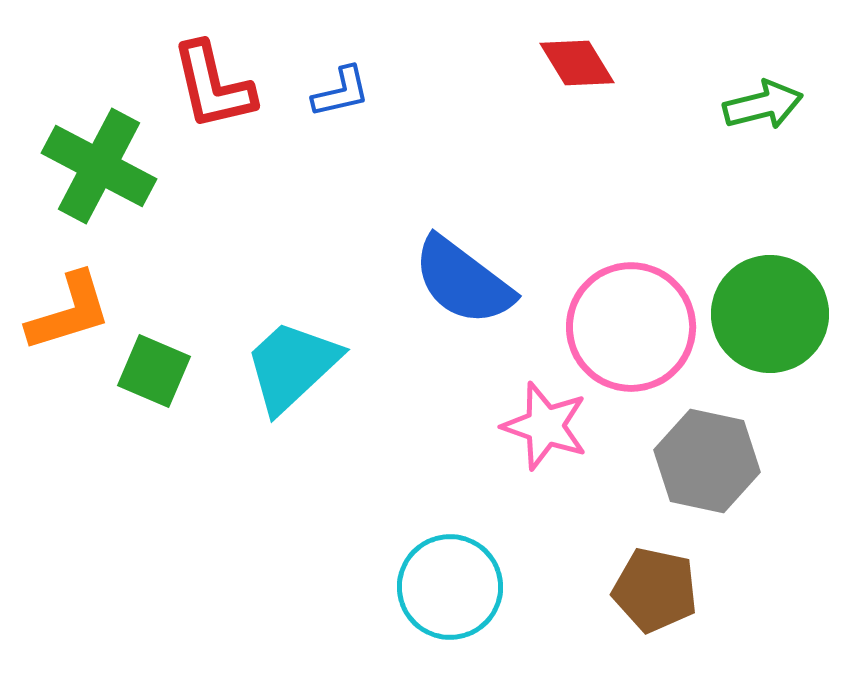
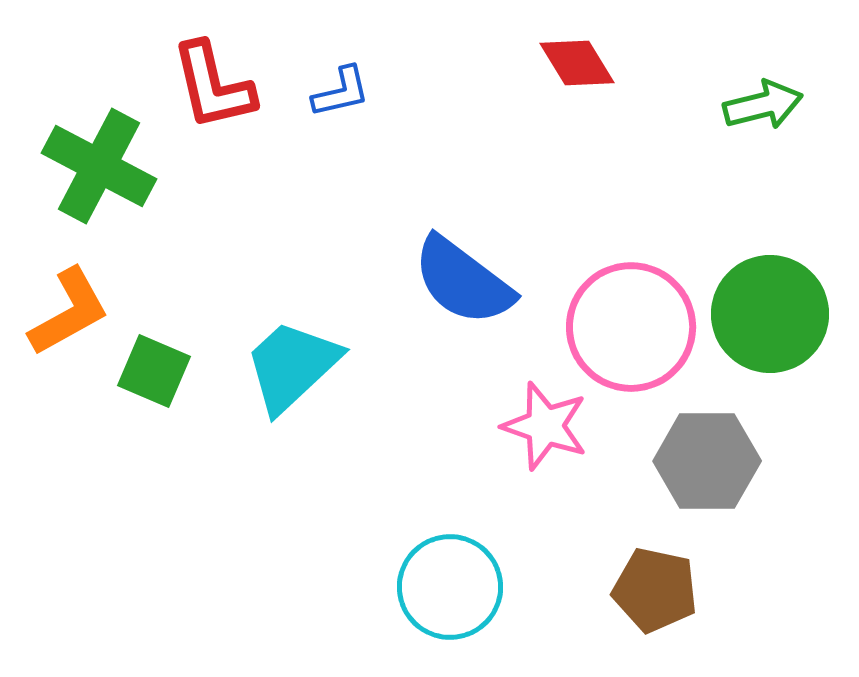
orange L-shape: rotated 12 degrees counterclockwise
gray hexagon: rotated 12 degrees counterclockwise
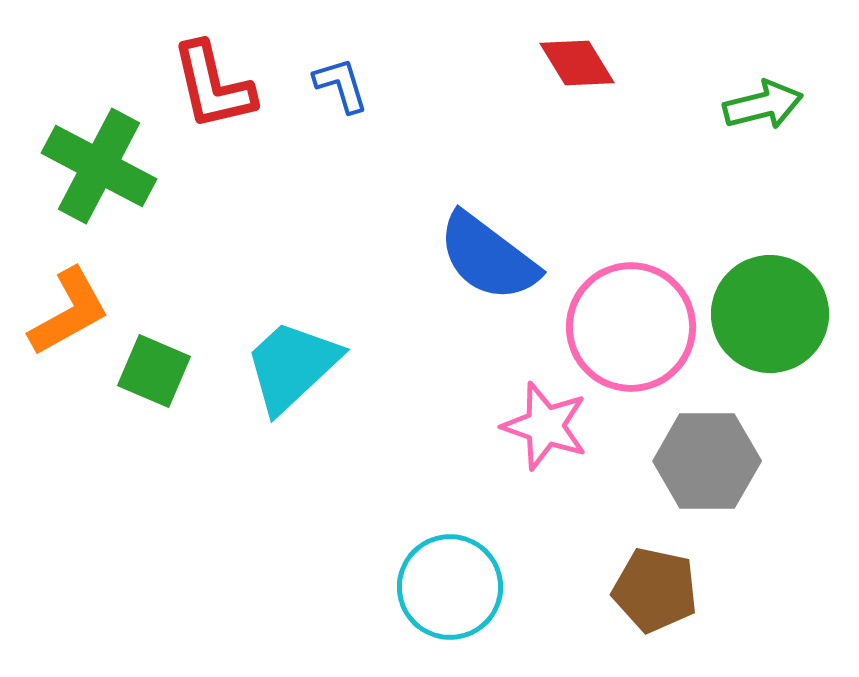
blue L-shape: moved 7 px up; rotated 94 degrees counterclockwise
blue semicircle: moved 25 px right, 24 px up
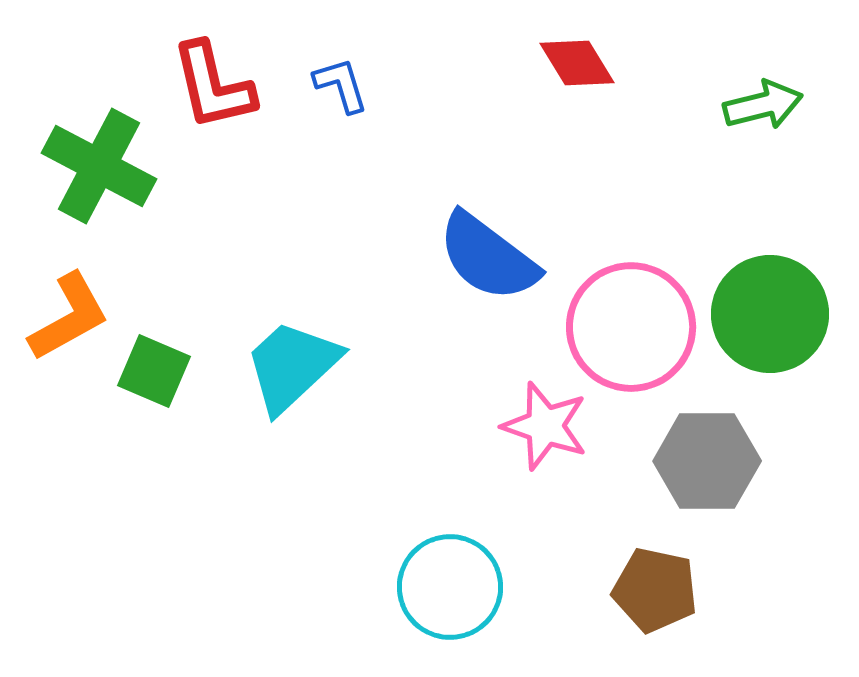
orange L-shape: moved 5 px down
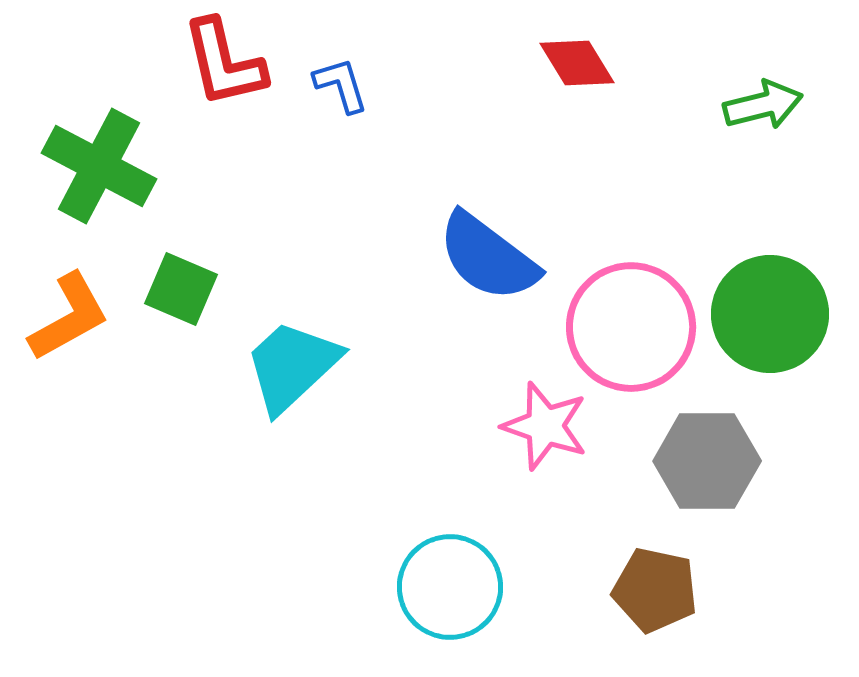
red L-shape: moved 11 px right, 23 px up
green square: moved 27 px right, 82 px up
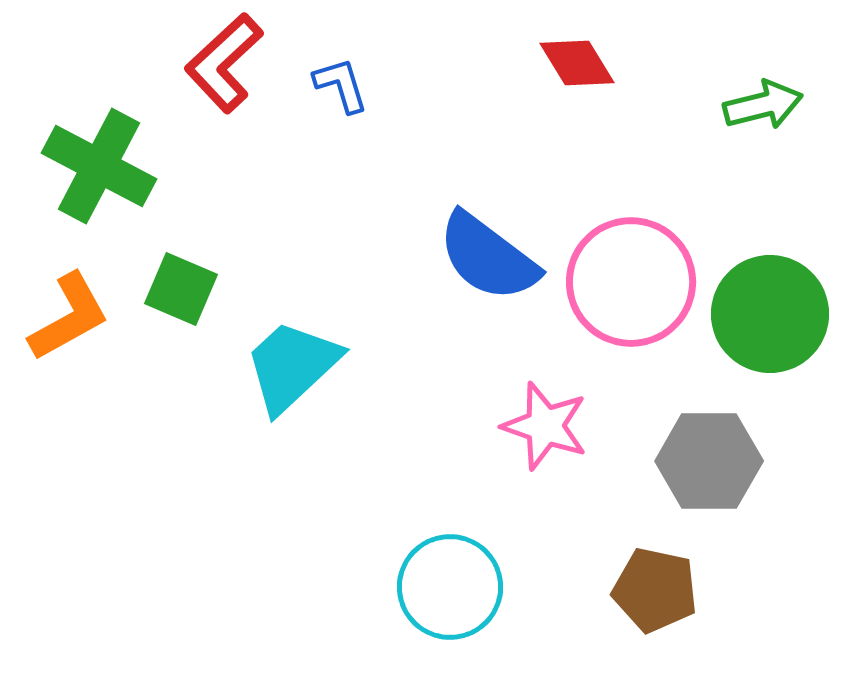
red L-shape: rotated 60 degrees clockwise
pink circle: moved 45 px up
gray hexagon: moved 2 px right
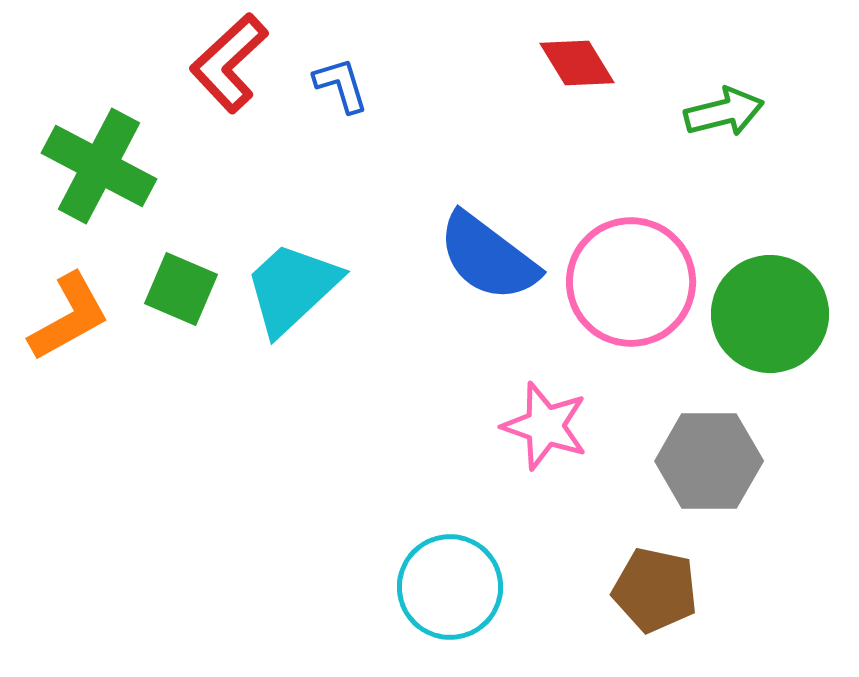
red L-shape: moved 5 px right
green arrow: moved 39 px left, 7 px down
cyan trapezoid: moved 78 px up
